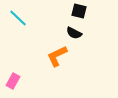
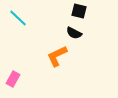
pink rectangle: moved 2 px up
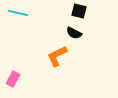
cyan line: moved 5 px up; rotated 30 degrees counterclockwise
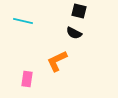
cyan line: moved 5 px right, 8 px down
orange L-shape: moved 5 px down
pink rectangle: moved 14 px right; rotated 21 degrees counterclockwise
